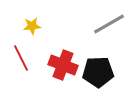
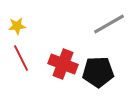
yellow star: moved 15 px left
red cross: moved 1 px up
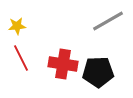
gray line: moved 1 px left, 3 px up
red cross: rotated 12 degrees counterclockwise
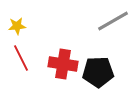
gray line: moved 5 px right
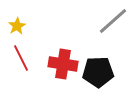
gray line: rotated 12 degrees counterclockwise
yellow star: rotated 24 degrees counterclockwise
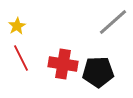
gray line: moved 1 px down
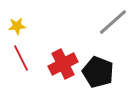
yellow star: rotated 24 degrees clockwise
red cross: rotated 36 degrees counterclockwise
black pentagon: rotated 24 degrees clockwise
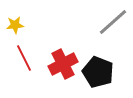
yellow star: moved 2 px left, 1 px up
red line: moved 3 px right
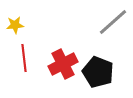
red line: rotated 20 degrees clockwise
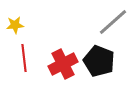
black pentagon: moved 1 px right, 11 px up
